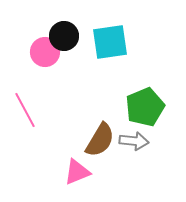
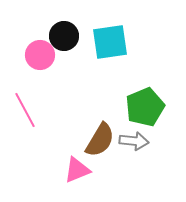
pink circle: moved 5 px left, 3 px down
pink triangle: moved 2 px up
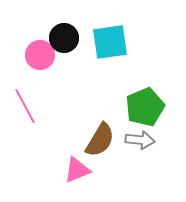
black circle: moved 2 px down
pink line: moved 4 px up
gray arrow: moved 6 px right, 1 px up
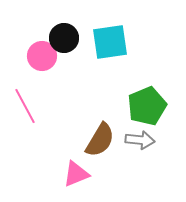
pink circle: moved 2 px right, 1 px down
green pentagon: moved 2 px right, 1 px up
pink triangle: moved 1 px left, 4 px down
